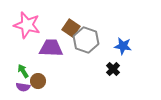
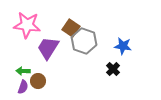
pink star: rotated 8 degrees counterclockwise
gray hexagon: moved 2 px left, 1 px down
purple trapezoid: moved 3 px left; rotated 60 degrees counterclockwise
green arrow: rotated 56 degrees counterclockwise
purple semicircle: rotated 80 degrees counterclockwise
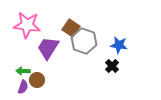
blue star: moved 4 px left, 1 px up
black cross: moved 1 px left, 3 px up
brown circle: moved 1 px left, 1 px up
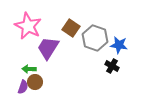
pink star: moved 1 px right, 1 px down; rotated 20 degrees clockwise
gray hexagon: moved 11 px right, 3 px up
black cross: rotated 16 degrees counterclockwise
green arrow: moved 6 px right, 2 px up
brown circle: moved 2 px left, 2 px down
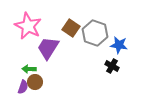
gray hexagon: moved 5 px up
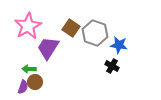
pink star: rotated 16 degrees clockwise
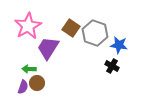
brown circle: moved 2 px right, 1 px down
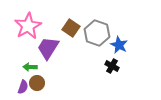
gray hexagon: moved 2 px right
blue star: rotated 18 degrees clockwise
green arrow: moved 1 px right, 2 px up
